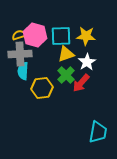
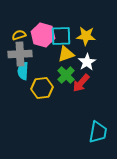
pink hexagon: moved 8 px right
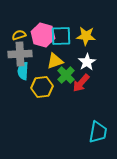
yellow triangle: moved 11 px left, 7 px down
yellow hexagon: moved 1 px up
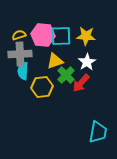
pink hexagon: rotated 10 degrees counterclockwise
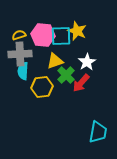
yellow star: moved 9 px left, 5 px up; rotated 18 degrees clockwise
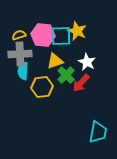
white star: rotated 12 degrees counterclockwise
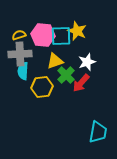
white star: rotated 24 degrees clockwise
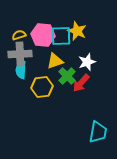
cyan semicircle: moved 2 px left, 1 px up
green cross: moved 1 px right, 1 px down
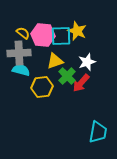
yellow semicircle: moved 4 px right, 2 px up; rotated 56 degrees clockwise
gray cross: moved 1 px left, 1 px up
cyan semicircle: rotated 102 degrees clockwise
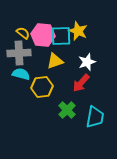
yellow star: moved 1 px right
cyan semicircle: moved 4 px down
green cross: moved 34 px down
cyan trapezoid: moved 3 px left, 15 px up
